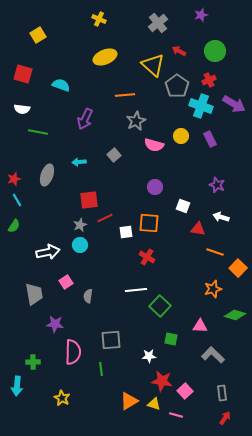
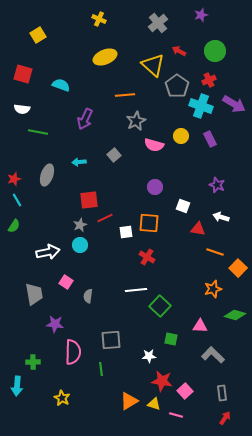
pink square at (66, 282): rotated 24 degrees counterclockwise
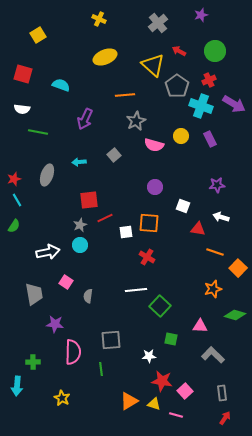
purple star at (217, 185): rotated 28 degrees counterclockwise
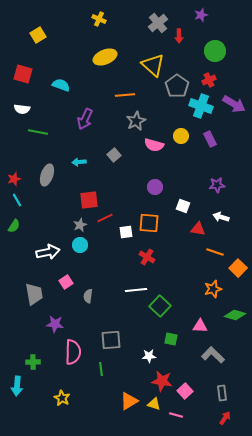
red arrow at (179, 51): moved 15 px up; rotated 120 degrees counterclockwise
pink square at (66, 282): rotated 24 degrees clockwise
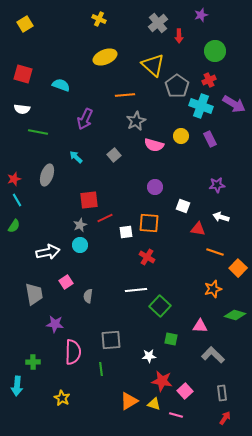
yellow square at (38, 35): moved 13 px left, 11 px up
cyan arrow at (79, 162): moved 3 px left, 5 px up; rotated 48 degrees clockwise
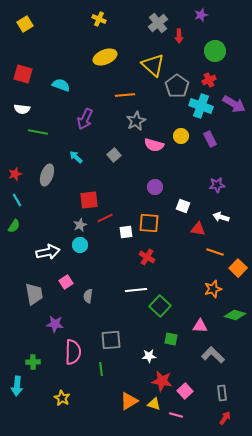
red star at (14, 179): moved 1 px right, 5 px up
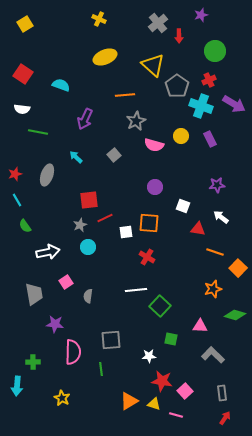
red square at (23, 74): rotated 18 degrees clockwise
white arrow at (221, 217): rotated 21 degrees clockwise
green semicircle at (14, 226): moved 11 px right; rotated 112 degrees clockwise
cyan circle at (80, 245): moved 8 px right, 2 px down
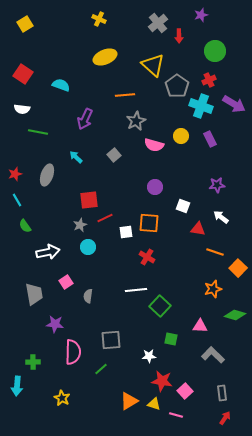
green line at (101, 369): rotated 56 degrees clockwise
